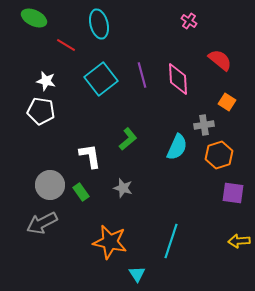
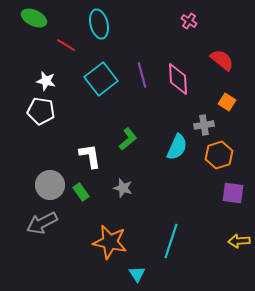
red semicircle: moved 2 px right
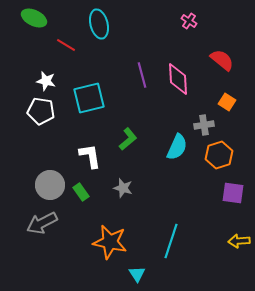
cyan square: moved 12 px left, 19 px down; rotated 24 degrees clockwise
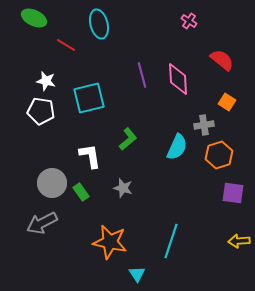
gray circle: moved 2 px right, 2 px up
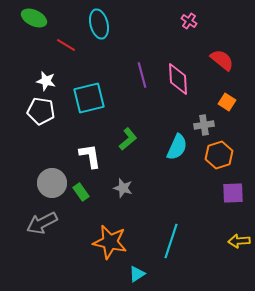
purple square: rotated 10 degrees counterclockwise
cyan triangle: rotated 30 degrees clockwise
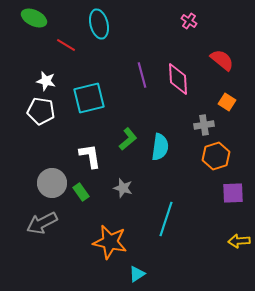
cyan semicircle: moved 17 px left; rotated 16 degrees counterclockwise
orange hexagon: moved 3 px left, 1 px down
cyan line: moved 5 px left, 22 px up
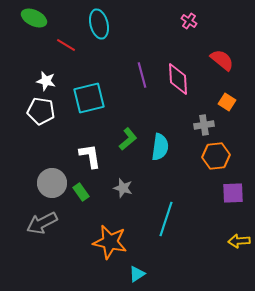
orange hexagon: rotated 12 degrees clockwise
